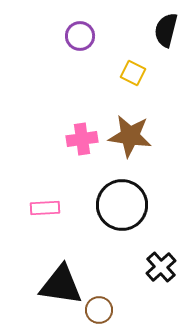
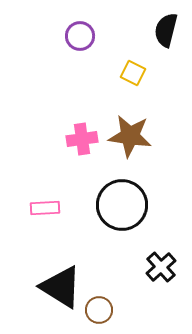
black triangle: moved 2 px down; rotated 24 degrees clockwise
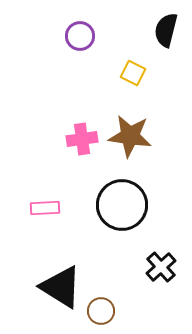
brown circle: moved 2 px right, 1 px down
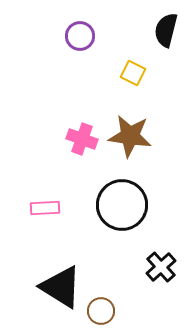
pink cross: rotated 28 degrees clockwise
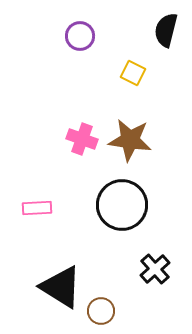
brown star: moved 4 px down
pink rectangle: moved 8 px left
black cross: moved 6 px left, 2 px down
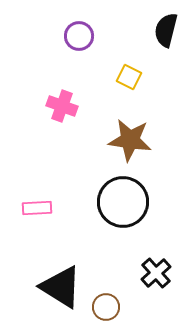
purple circle: moved 1 px left
yellow square: moved 4 px left, 4 px down
pink cross: moved 20 px left, 33 px up
black circle: moved 1 px right, 3 px up
black cross: moved 1 px right, 4 px down
brown circle: moved 5 px right, 4 px up
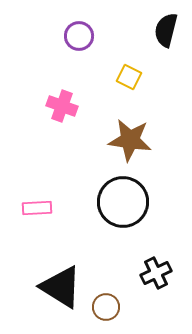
black cross: rotated 16 degrees clockwise
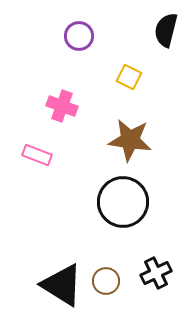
pink rectangle: moved 53 px up; rotated 24 degrees clockwise
black triangle: moved 1 px right, 2 px up
brown circle: moved 26 px up
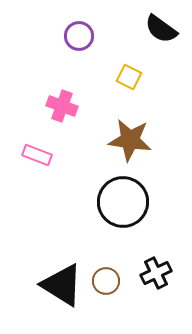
black semicircle: moved 5 px left, 1 px up; rotated 68 degrees counterclockwise
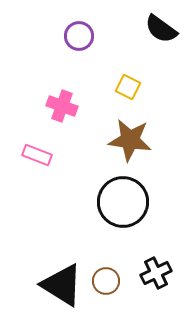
yellow square: moved 1 px left, 10 px down
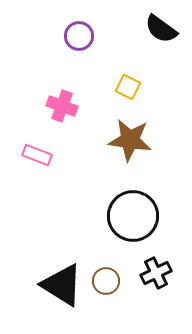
black circle: moved 10 px right, 14 px down
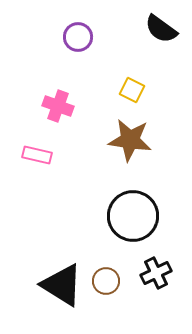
purple circle: moved 1 px left, 1 px down
yellow square: moved 4 px right, 3 px down
pink cross: moved 4 px left
pink rectangle: rotated 8 degrees counterclockwise
